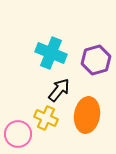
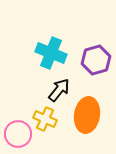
yellow cross: moved 1 px left, 1 px down
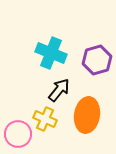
purple hexagon: moved 1 px right
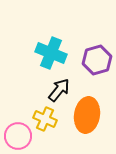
pink circle: moved 2 px down
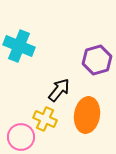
cyan cross: moved 32 px left, 7 px up
pink circle: moved 3 px right, 1 px down
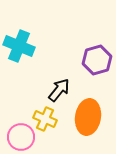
orange ellipse: moved 1 px right, 2 px down
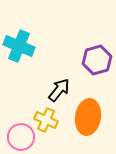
yellow cross: moved 1 px right, 1 px down
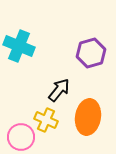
purple hexagon: moved 6 px left, 7 px up
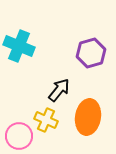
pink circle: moved 2 px left, 1 px up
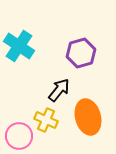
cyan cross: rotated 12 degrees clockwise
purple hexagon: moved 10 px left
orange ellipse: rotated 24 degrees counterclockwise
